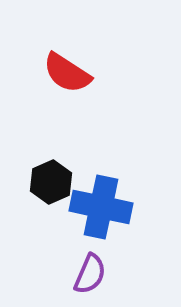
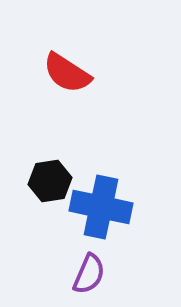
black hexagon: moved 1 px left, 1 px up; rotated 15 degrees clockwise
purple semicircle: moved 1 px left
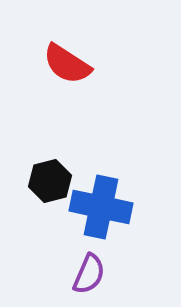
red semicircle: moved 9 px up
black hexagon: rotated 6 degrees counterclockwise
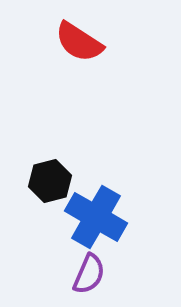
red semicircle: moved 12 px right, 22 px up
blue cross: moved 5 px left, 10 px down; rotated 18 degrees clockwise
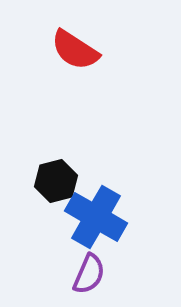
red semicircle: moved 4 px left, 8 px down
black hexagon: moved 6 px right
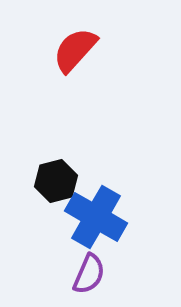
red semicircle: rotated 99 degrees clockwise
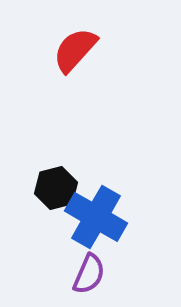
black hexagon: moved 7 px down
